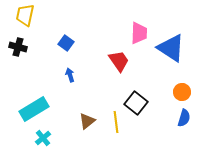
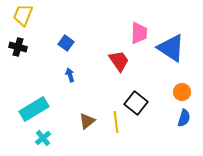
yellow trapezoid: moved 2 px left; rotated 10 degrees clockwise
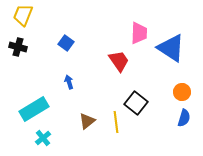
blue arrow: moved 1 px left, 7 px down
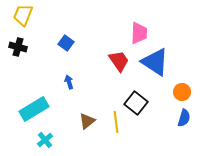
blue triangle: moved 16 px left, 14 px down
cyan cross: moved 2 px right, 2 px down
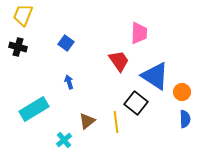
blue triangle: moved 14 px down
blue semicircle: moved 1 px right, 1 px down; rotated 18 degrees counterclockwise
cyan cross: moved 19 px right
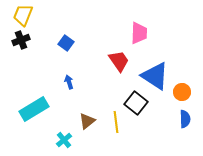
black cross: moved 3 px right, 7 px up; rotated 36 degrees counterclockwise
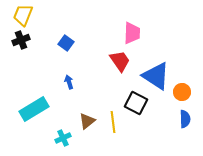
pink trapezoid: moved 7 px left
red trapezoid: moved 1 px right
blue triangle: moved 1 px right
black square: rotated 10 degrees counterclockwise
yellow line: moved 3 px left
cyan cross: moved 1 px left, 2 px up; rotated 14 degrees clockwise
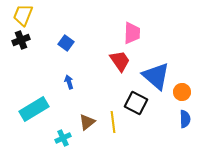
blue triangle: rotated 8 degrees clockwise
brown triangle: moved 1 px down
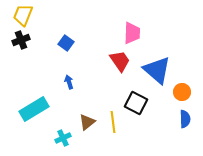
blue triangle: moved 1 px right, 6 px up
